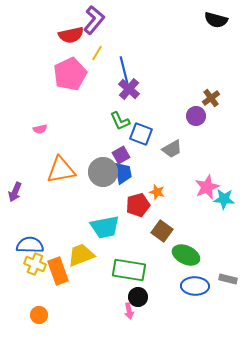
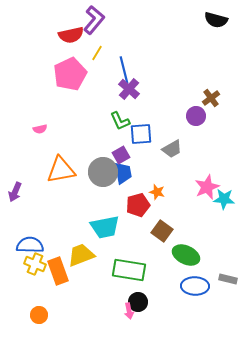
blue square: rotated 25 degrees counterclockwise
black circle: moved 5 px down
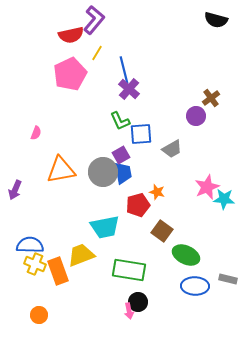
pink semicircle: moved 4 px left, 4 px down; rotated 56 degrees counterclockwise
purple arrow: moved 2 px up
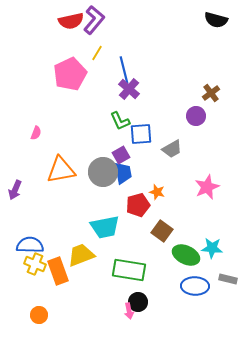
red semicircle: moved 14 px up
brown cross: moved 5 px up
cyan star: moved 12 px left, 49 px down
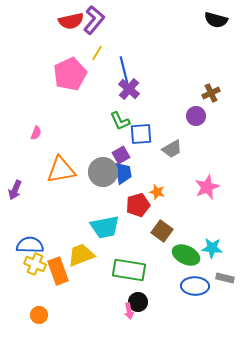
brown cross: rotated 12 degrees clockwise
gray rectangle: moved 3 px left, 1 px up
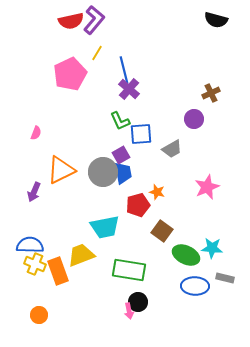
purple circle: moved 2 px left, 3 px down
orange triangle: rotated 16 degrees counterclockwise
purple arrow: moved 19 px right, 2 px down
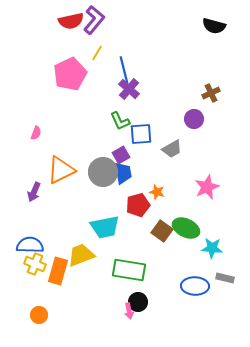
black semicircle: moved 2 px left, 6 px down
green ellipse: moved 27 px up
orange rectangle: rotated 36 degrees clockwise
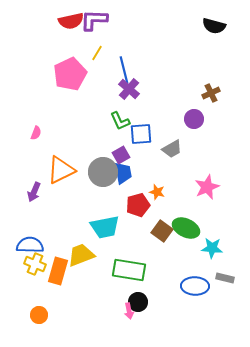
purple L-shape: rotated 128 degrees counterclockwise
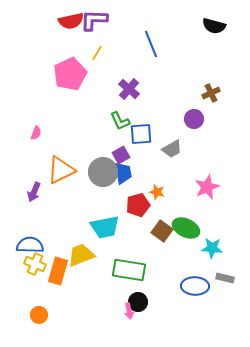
blue line: moved 27 px right, 26 px up; rotated 8 degrees counterclockwise
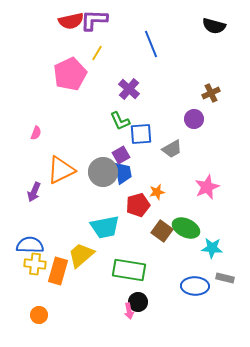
orange star: rotated 28 degrees counterclockwise
yellow trapezoid: rotated 20 degrees counterclockwise
yellow cross: rotated 15 degrees counterclockwise
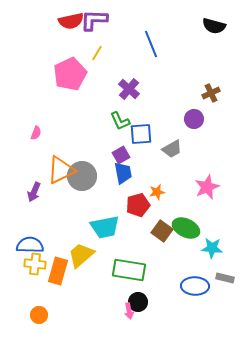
gray circle: moved 21 px left, 4 px down
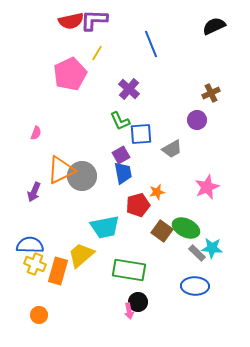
black semicircle: rotated 140 degrees clockwise
purple circle: moved 3 px right, 1 px down
yellow cross: rotated 15 degrees clockwise
gray rectangle: moved 28 px left, 25 px up; rotated 30 degrees clockwise
